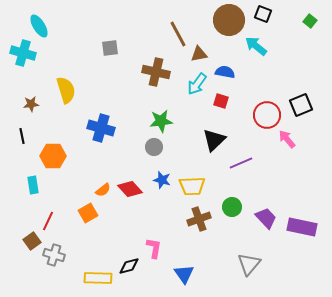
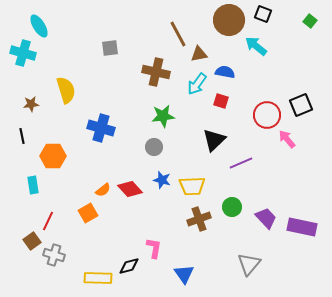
green star at (161, 121): moved 2 px right, 5 px up
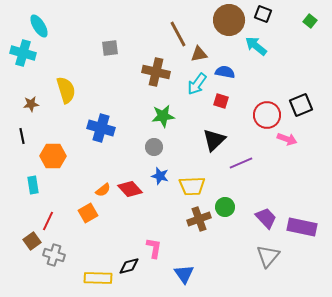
pink arrow at (287, 139): rotated 150 degrees clockwise
blue star at (162, 180): moved 2 px left, 4 px up
green circle at (232, 207): moved 7 px left
gray triangle at (249, 264): moved 19 px right, 8 px up
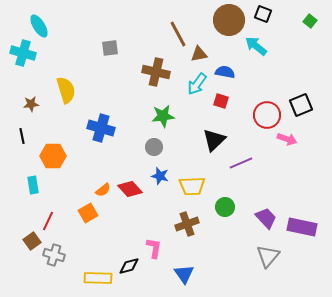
brown cross at (199, 219): moved 12 px left, 5 px down
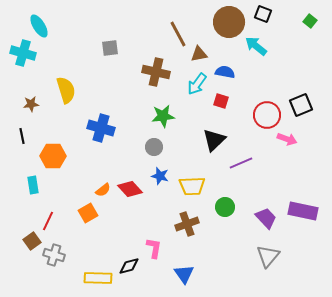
brown circle at (229, 20): moved 2 px down
purple rectangle at (302, 227): moved 1 px right, 16 px up
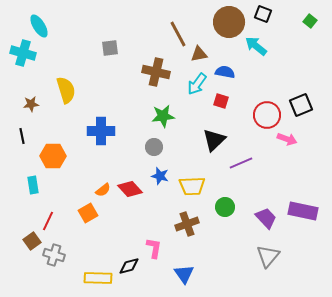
blue cross at (101, 128): moved 3 px down; rotated 16 degrees counterclockwise
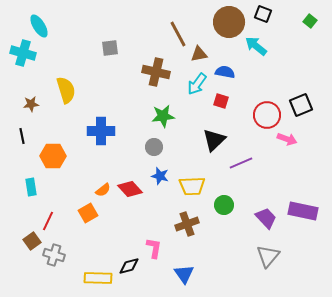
cyan rectangle at (33, 185): moved 2 px left, 2 px down
green circle at (225, 207): moved 1 px left, 2 px up
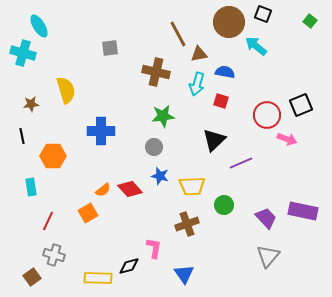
cyan arrow at (197, 84): rotated 20 degrees counterclockwise
brown square at (32, 241): moved 36 px down
